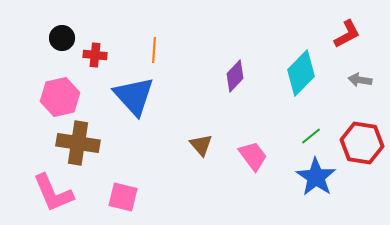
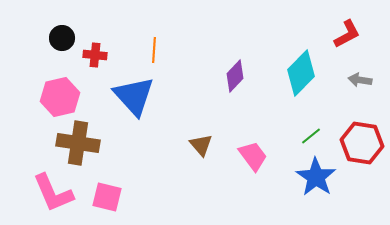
pink square: moved 16 px left
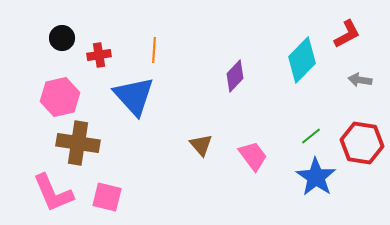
red cross: moved 4 px right; rotated 15 degrees counterclockwise
cyan diamond: moved 1 px right, 13 px up
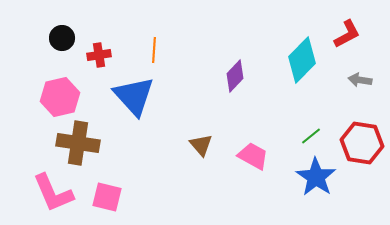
pink trapezoid: rotated 24 degrees counterclockwise
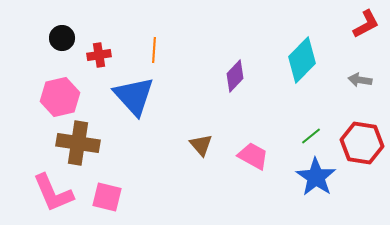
red L-shape: moved 19 px right, 10 px up
